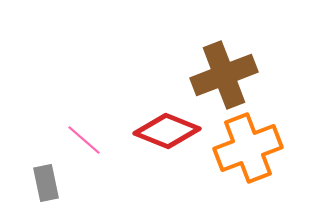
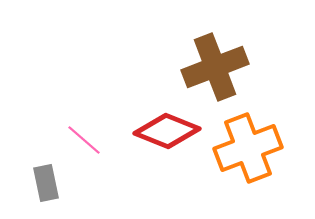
brown cross: moved 9 px left, 8 px up
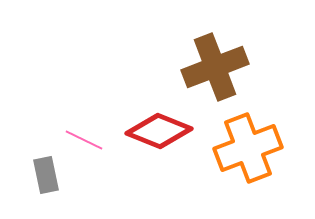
red diamond: moved 8 px left
pink line: rotated 15 degrees counterclockwise
gray rectangle: moved 8 px up
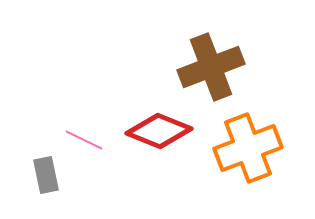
brown cross: moved 4 px left
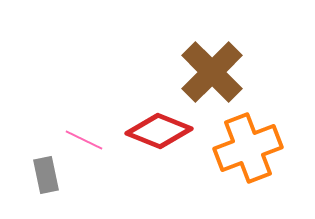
brown cross: moved 1 px right, 5 px down; rotated 24 degrees counterclockwise
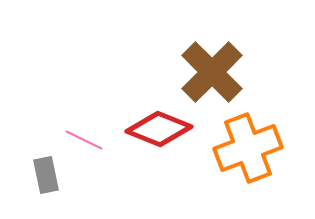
red diamond: moved 2 px up
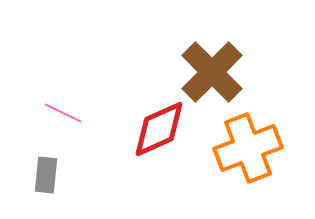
red diamond: rotated 46 degrees counterclockwise
pink line: moved 21 px left, 27 px up
gray rectangle: rotated 18 degrees clockwise
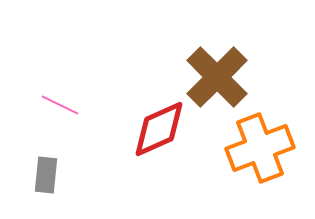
brown cross: moved 5 px right, 5 px down
pink line: moved 3 px left, 8 px up
orange cross: moved 12 px right
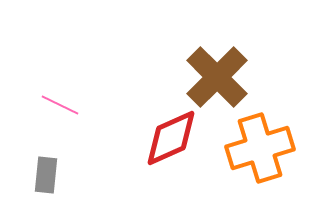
red diamond: moved 12 px right, 9 px down
orange cross: rotated 4 degrees clockwise
